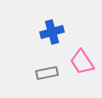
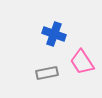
blue cross: moved 2 px right, 2 px down; rotated 35 degrees clockwise
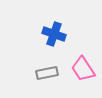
pink trapezoid: moved 1 px right, 7 px down
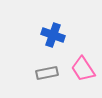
blue cross: moved 1 px left, 1 px down
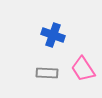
gray rectangle: rotated 15 degrees clockwise
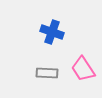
blue cross: moved 1 px left, 3 px up
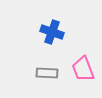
pink trapezoid: rotated 12 degrees clockwise
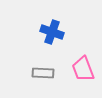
gray rectangle: moved 4 px left
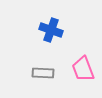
blue cross: moved 1 px left, 2 px up
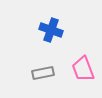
gray rectangle: rotated 15 degrees counterclockwise
